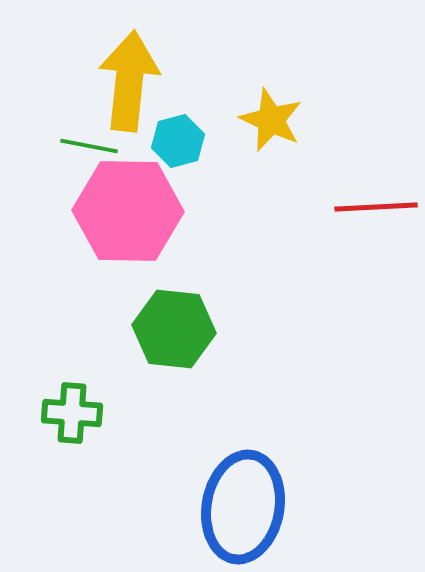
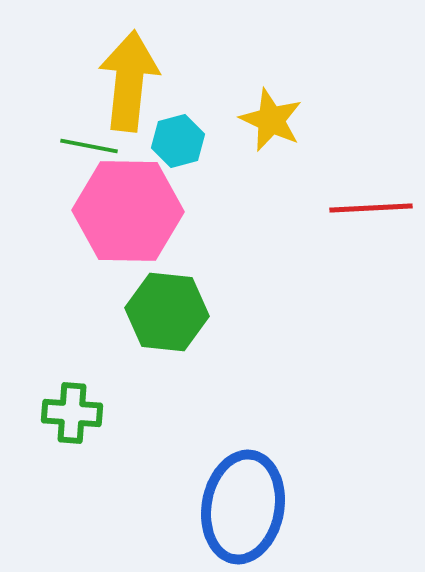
red line: moved 5 px left, 1 px down
green hexagon: moved 7 px left, 17 px up
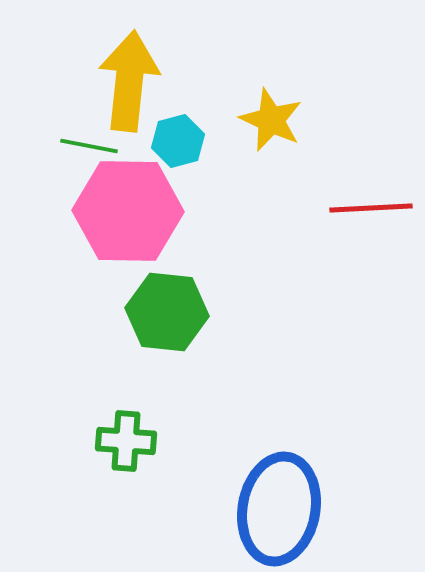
green cross: moved 54 px right, 28 px down
blue ellipse: moved 36 px right, 2 px down
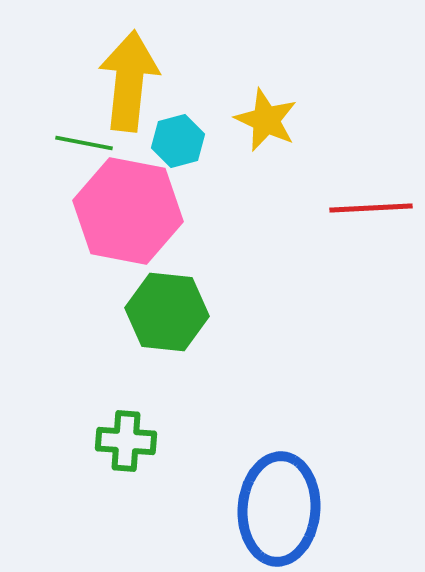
yellow star: moved 5 px left
green line: moved 5 px left, 3 px up
pink hexagon: rotated 10 degrees clockwise
blue ellipse: rotated 6 degrees counterclockwise
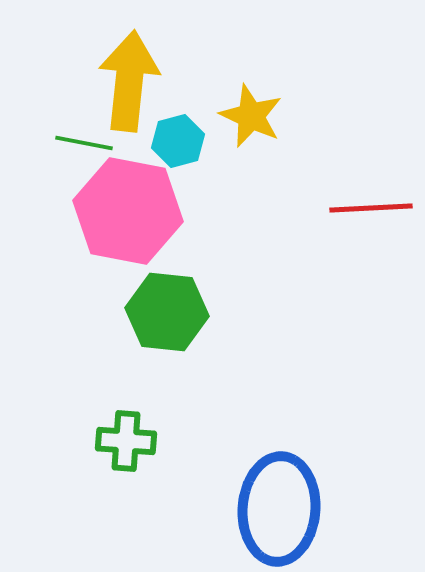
yellow star: moved 15 px left, 4 px up
